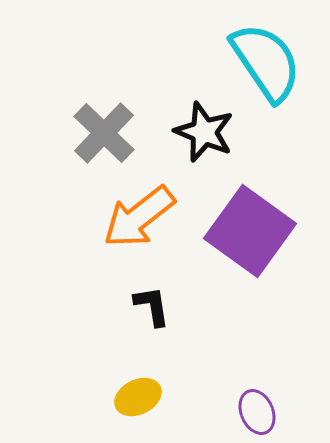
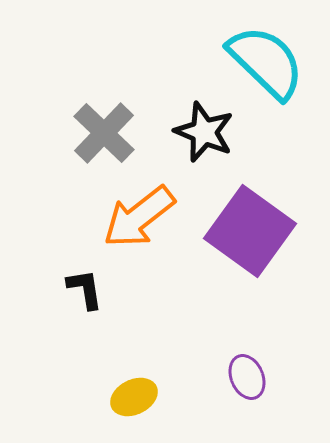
cyan semicircle: rotated 12 degrees counterclockwise
black L-shape: moved 67 px left, 17 px up
yellow ellipse: moved 4 px left
purple ellipse: moved 10 px left, 35 px up
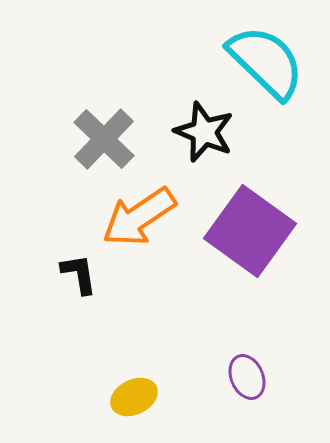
gray cross: moved 6 px down
orange arrow: rotated 4 degrees clockwise
black L-shape: moved 6 px left, 15 px up
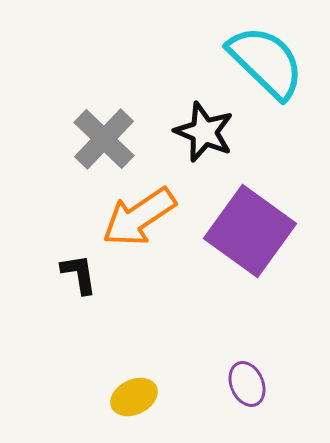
purple ellipse: moved 7 px down
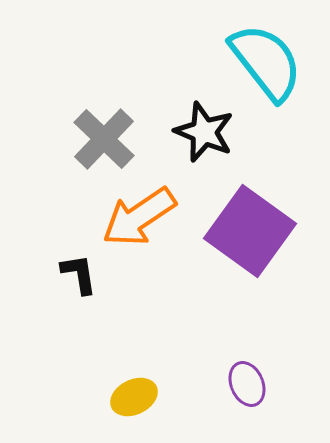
cyan semicircle: rotated 8 degrees clockwise
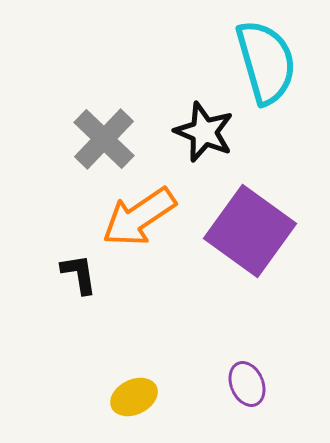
cyan semicircle: rotated 22 degrees clockwise
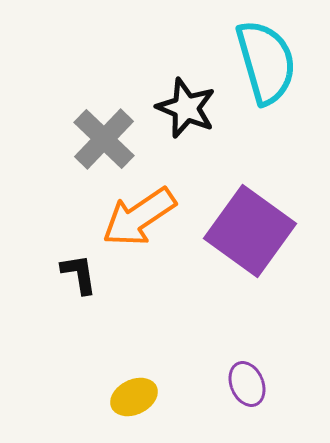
black star: moved 18 px left, 24 px up
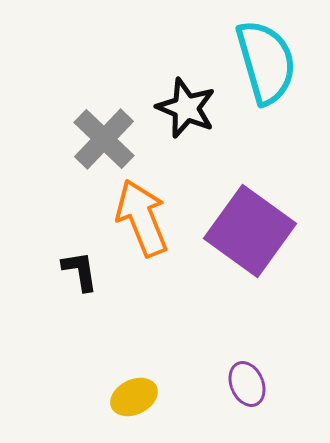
orange arrow: moved 3 px right, 1 px down; rotated 102 degrees clockwise
black L-shape: moved 1 px right, 3 px up
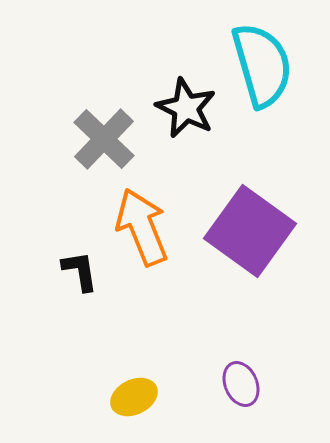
cyan semicircle: moved 4 px left, 3 px down
black star: rotated 4 degrees clockwise
orange arrow: moved 9 px down
purple ellipse: moved 6 px left
